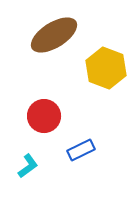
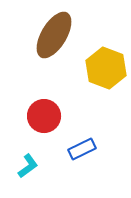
brown ellipse: rotated 27 degrees counterclockwise
blue rectangle: moved 1 px right, 1 px up
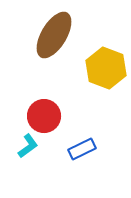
cyan L-shape: moved 20 px up
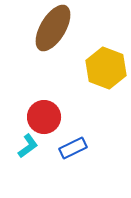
brown ellipse: moved 1 px left, 7 px up
red circle: moved 1 px down
blue rectangle: moved 9 px left, 1 px up
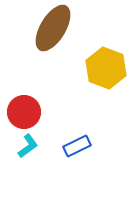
red circle: moved 20 px left, 5 px up
blue rectangle: moved 4 px right, 2 px up
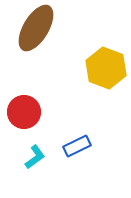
brown ellipse: moved 17 px left
cyan L-shape: moved 7 px right, 11 px down
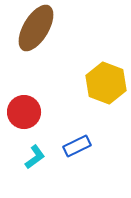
yellow hexagon: moved 15 px down
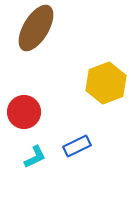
yellow hexagon: rotated 18 degrees clockwise
cyan L-shape: rotated 10 degrees clockwise
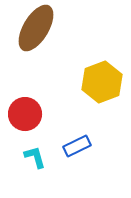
yellow hexagon: moved 4 px left, 1 px up
red circle: moved 1 px right, 2 px down
cyan L-shape: rotated 80 degrees counterclockwise
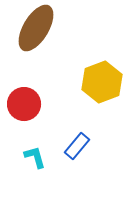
red circle: moved 1 px left, 10 px up
blue rectangle: rotated 24 degrees counterclockwise
